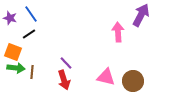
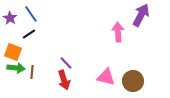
purple star: rotated 16 degrees clockwise
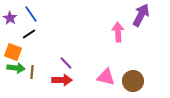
red arrow: moved 2 px left; rotated 72 degrees counterclockwise
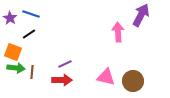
blue line: rotated 36 degrees counterclockwise
purple line: moved 1 px left, 1 px down; rotated 72 degrees counterclockwise
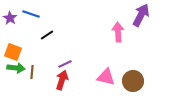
black line: moved 18 px right, 1 px down
red arrow: rotated 72 degrees counterclockwise
